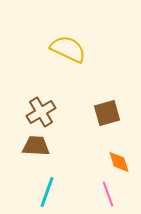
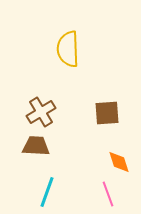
yellow semicircle: rotated 117 degrees counterclockwise
brown square: rotated 12 degrees clockwise
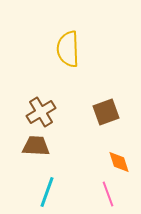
brown square: moved 1 px left, 1 px up; rotated 16 degrees counterclockwise
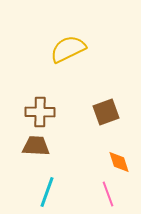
yellow semicircle: rotated 66 degrees clockwise
brown cross: moved 1 px left; rotated 32 degrees clockwise
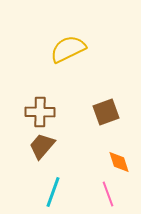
brown trapezoid: moved 6 px right; rotated 52 degrees counterclockwise
cyan line: moved 6 px right
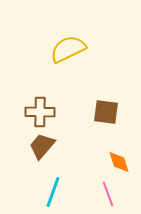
brown square: rotated 28 degrees clockwise
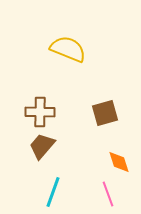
yellow semicircle: rotated 48 degrees clockwise
brown square: moved 1 px left, 1 px down; rotated 24 degrees counterclockwise
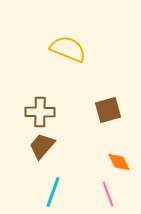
brown square: moved 3 px right, 3 px up
orange diamond: rotated 10 degrees counterclockwise
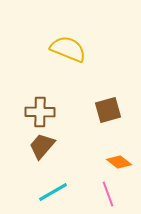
orange diamond: rotated 25 degrees counterclockwise
cyan line: rotated 40 degrees clockwise
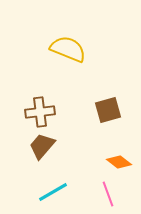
brown cross: rotated 8 degrees counterclockwise
